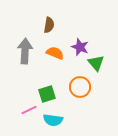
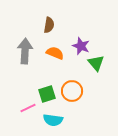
purple star: moved 1 px right, 1 px up
orange circle: moved 8 px left, 4 px down
pink line: moved 1 px left, 2 px up
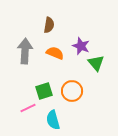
green square: moved 3 px left, 3 px up
cyan semicircle: rotated 66 degrees clockwise
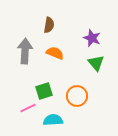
purple star: moved 11 px right, 8 px up
orange circle: moved 5 px right, 5 px down
cyan semicircle: rotated 102 degrees clockwise
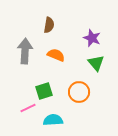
orange semicircle: moved 1 px right, 2 px down
orange circle: moved 2 px right, 4 px up
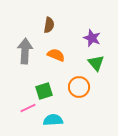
orange circle: moved 5 px up
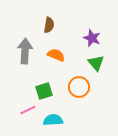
pink line: moved 2 px down
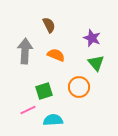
brown semicircle: rotated 35 degrees counterclockwise
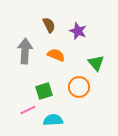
purple star: moved 14 px left, 7 px up
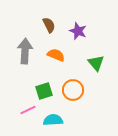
orange circle: moved 6 px left, 3 px down
